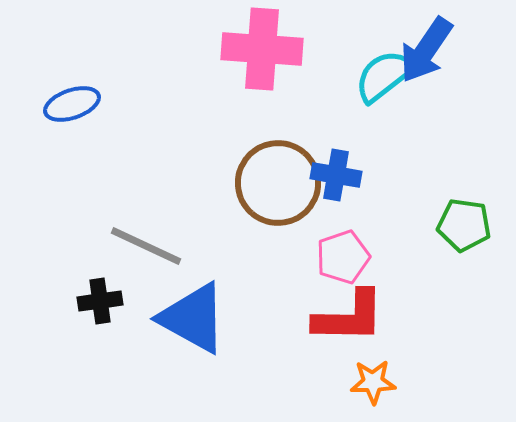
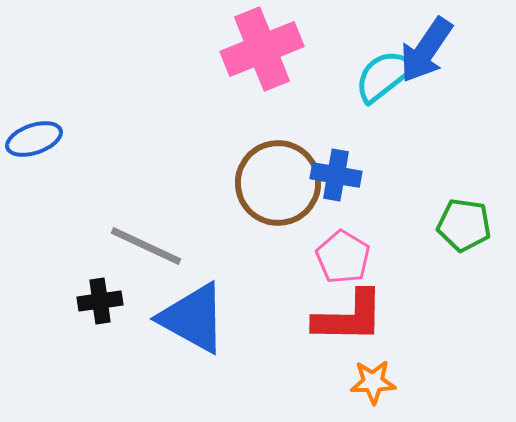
pink cross: rotated 26 degrees counterclockwise
blue ellipse: moved 38 px left, 35 px down
pink pentagon: rotated 22 degrees counterclockwise
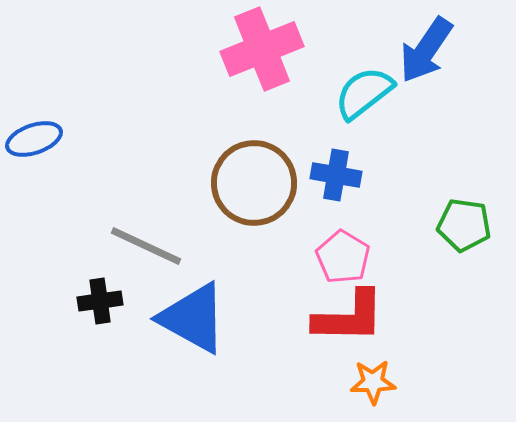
cyan semicircle: moved 20 px left, 17 px down
brown circle: moved 24 px left
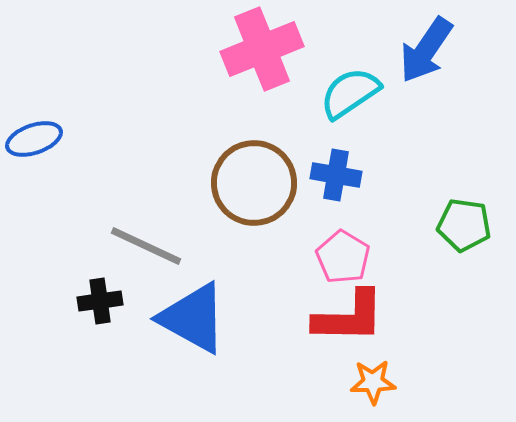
cyan semicircle: moved 14 px left; rotated 4 degrees clockwise
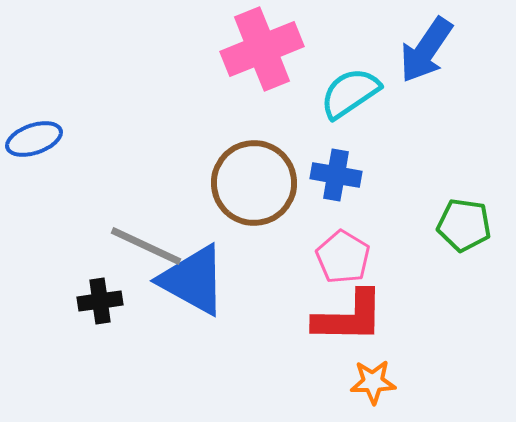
blue triangle: moved 38 px up
